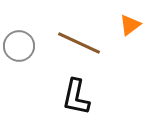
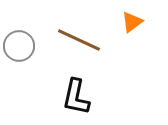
orange triangle: moved 2 px right, 3 px up
brown line: moved 3 px up
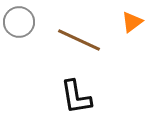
gray circle: moved 24 px up
black L-shape: rotated 21 degrees counterclockwise
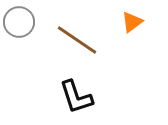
brown line: moved 2 px left; rotated 9 degrees clockwise
black L-shape: rotated 9 degrees counterclockwise
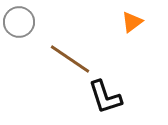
brown line: moved 7 px left, 19 px down
black L-shape: moved 29 px right
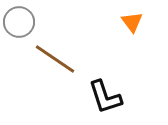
orange triangle: rotated 30 degrees counterclockwise
brown line: moved 15 px left
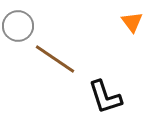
gray circle: moved 1 px left, 4 px down
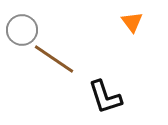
gray circle: moved 4 px right, 4 px down
brown line: moved 1 px left
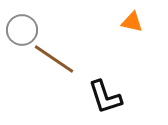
orange triangle: rotated 40 degrees counterclockwise
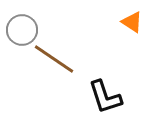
orange triangle: rotated 20 degrees clockwise
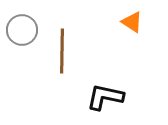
brown line: moved 8 px right, 8 px up; rotated 57 degrees clockwise
black L-shape: rotated 120 degrees clockwise
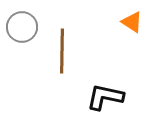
gray circle: moved 3 px up
